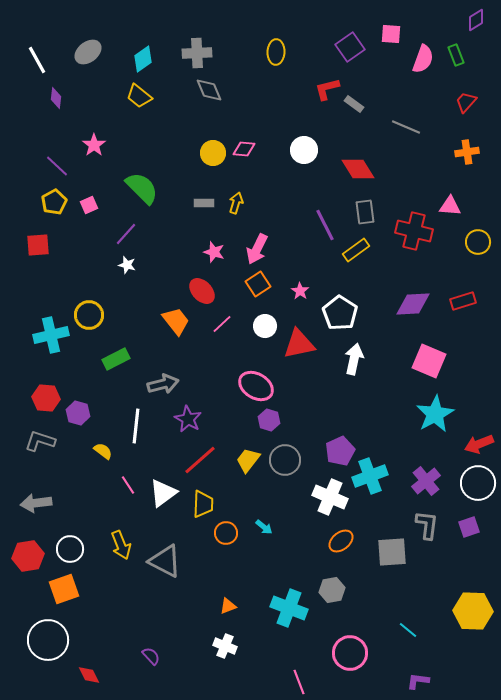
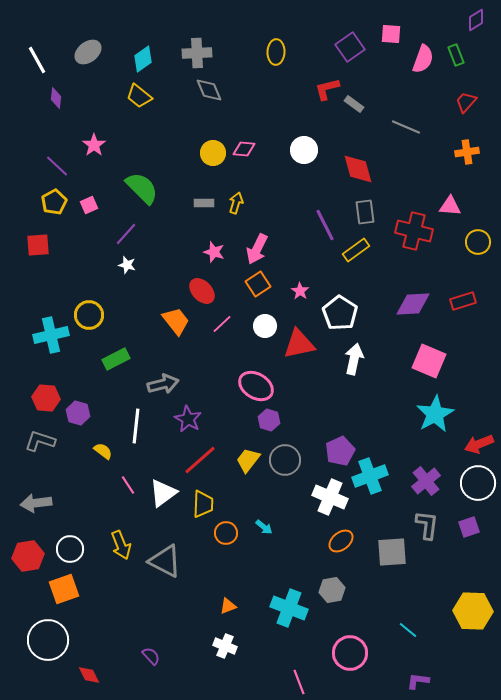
red diamond at (358, 169): rotated 16 degrees clockwise
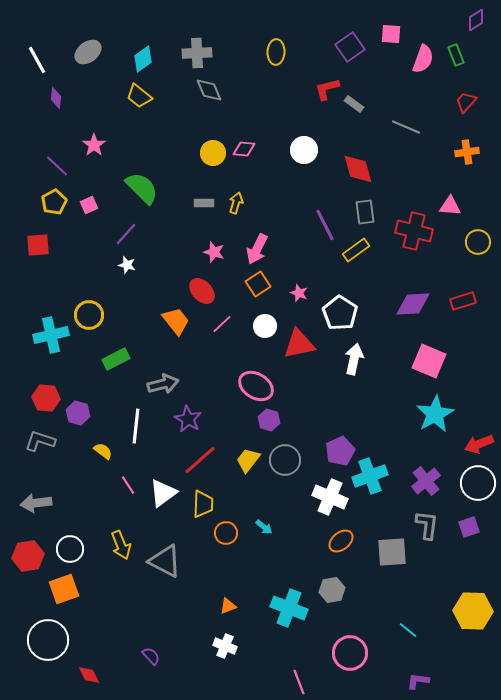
pink star at (300, 291): moved 1 px left, 2 px down; rotated 12 degrees counterclockwise
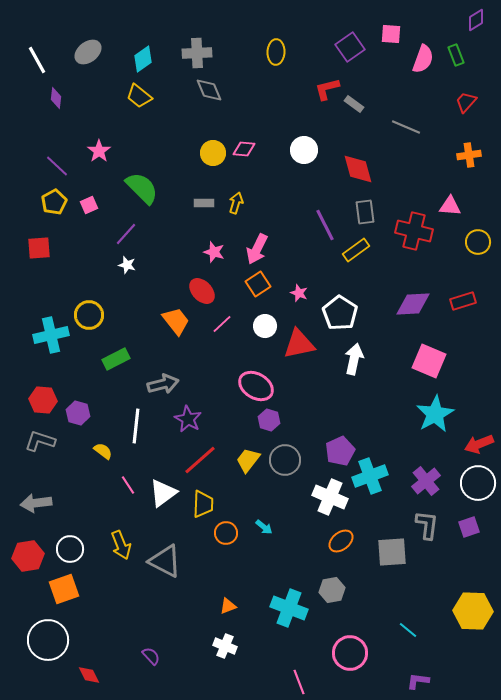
pink star at (94, 145): moved 5 px right, 6 px down
orange cross at (467, 152): moved 2 px right, 3 px down
red square at (38, 245): moved 1 px right, 3 px down
red hexagon at (46, 398): moved 3 px left, 2 px down
